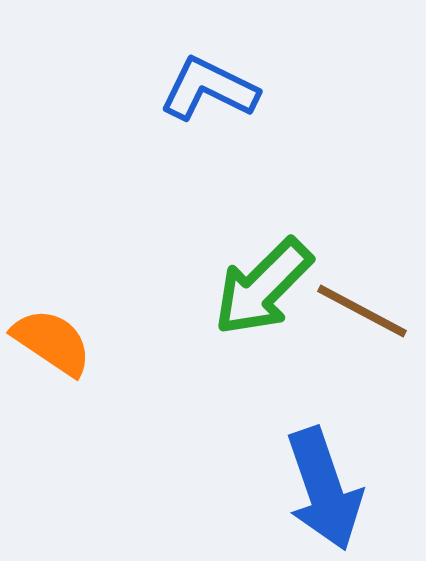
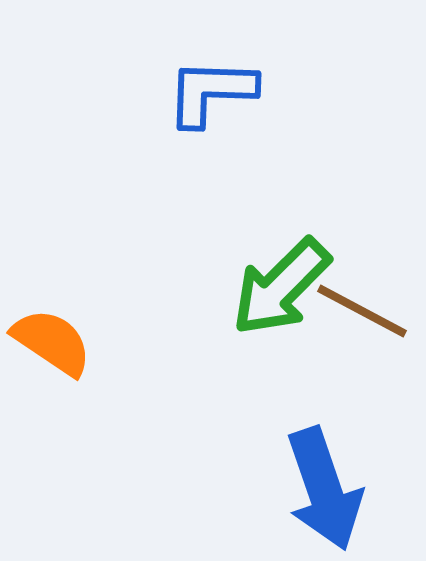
blue L-shape: moved 2 px right, 3 px down; rotated 24 degrees counterclockwise
green arrow: moved 18 px right
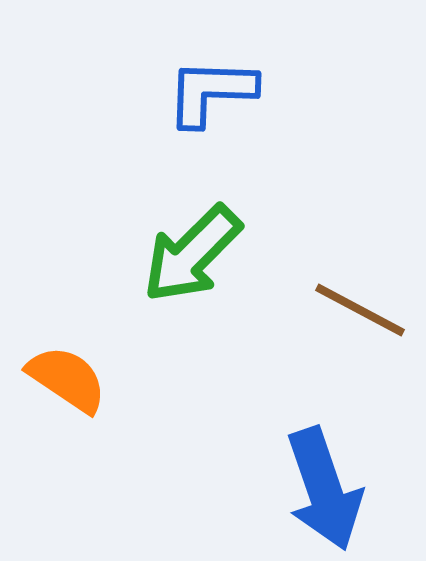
green arrow: moved 89 px left, 33 px up
brown line: moved 2 px left, 1 px up
orange semicircle: moved 15 px right, 37 px down
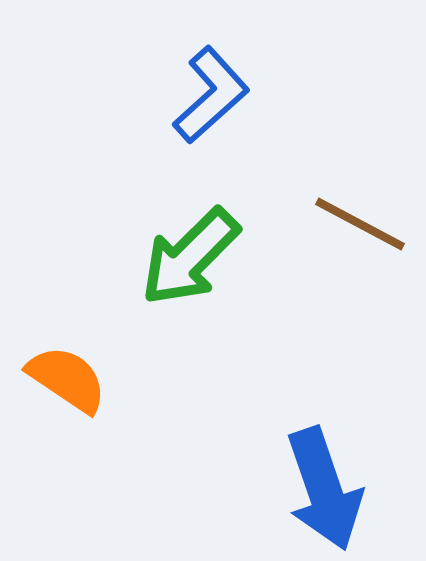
blue L-shape: moved 3 px down; rotated 136 degrees clockwise
green arrow: moved 2 px left, 3 px down
brown line: moved 86 px up
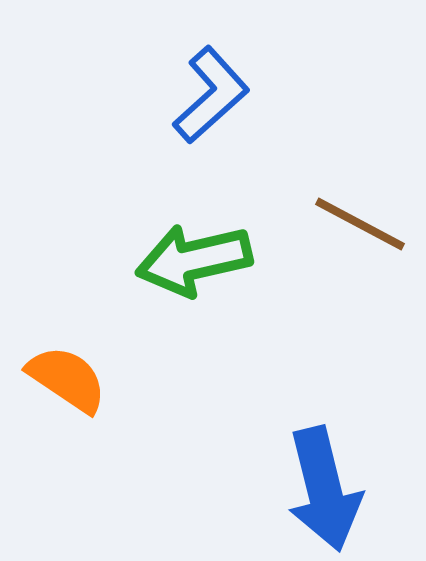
green arrow: moved 4 px right, 3 px down; rotated 32 degrees clockwise
blue arrow: rotated 5 degrees clockwise
